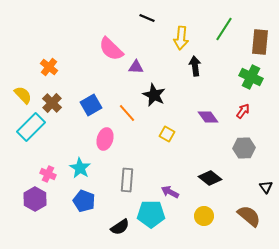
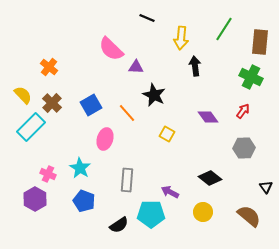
yellow circle: moved 1 px left, 4 px up
black semicircle: moved 1 px left, 2 px up
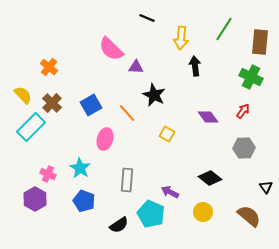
cyan pentagon: rotated 24 degrees clockwise
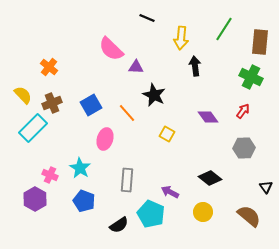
brown cross: rotated 24 degrees clockwise
cyan rectangle: moved 2 px right, 1 px down
pink cross: moved 2 px right, 1 px down
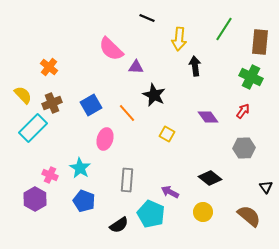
yellow arrow: moved 2 px left, 1 px down
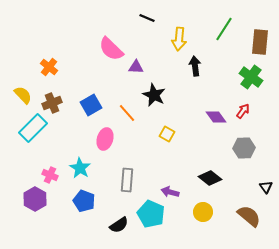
green cross: rotated 10 degrees clockwise
purple diamond: moved 8 px right
purple arrow: rotated 12 degrees counterclockwise
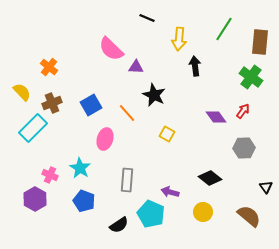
yellow semicircle: moved 1 px left, 3 px up
